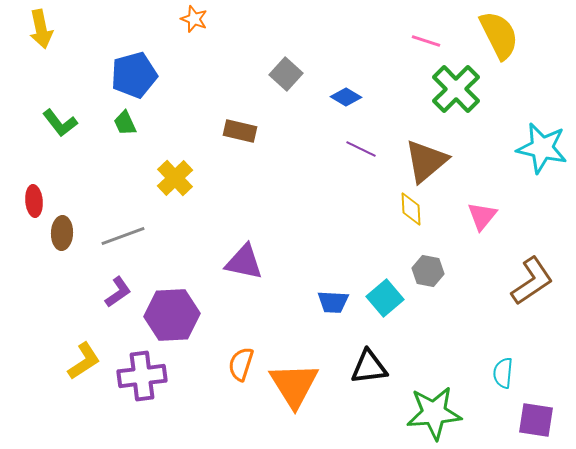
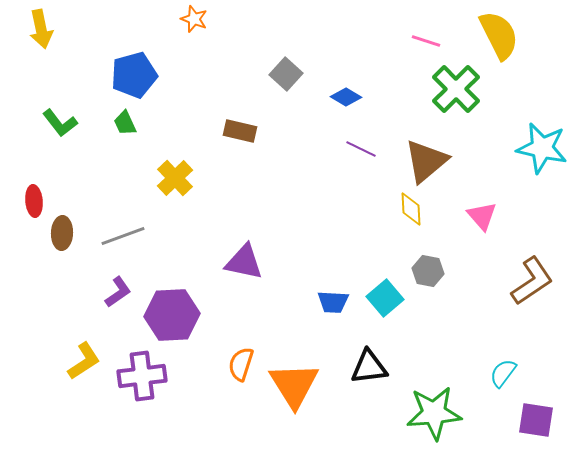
pink triangle: rotated 20 degrees counterclockwise
cyan semicircle: rotated 32 degrees clockwise
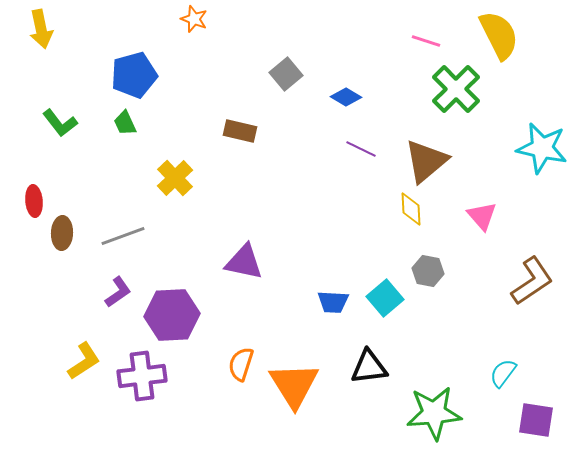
gray square: rotated 8 degrees clockwise
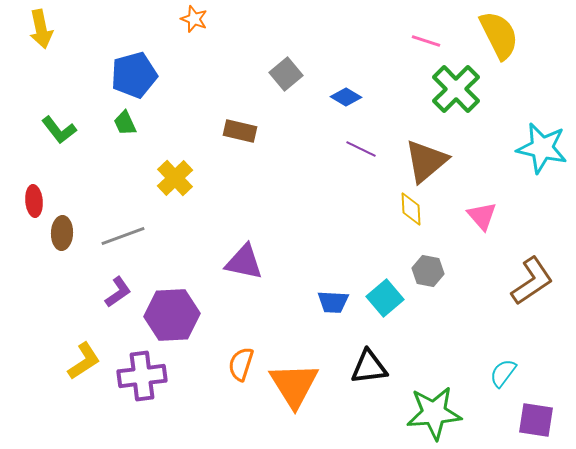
green L-shape: moved 1 px left, 7 px down
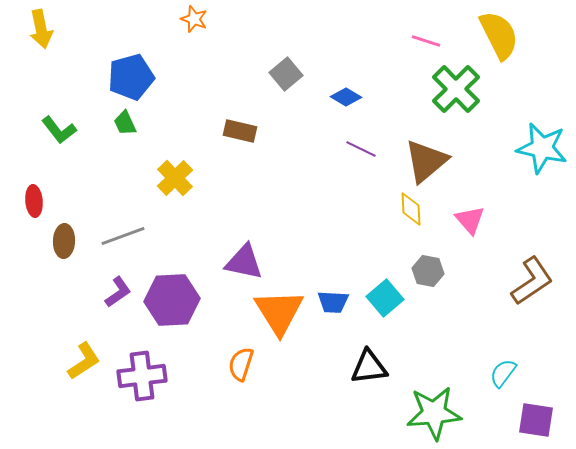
blue pentagon: moved 3 px left, 2 px down
pink triangle: moved 12 px left, 4 px down
brown ellipse: moved 2 px right, 8 px down
purple hexagon: moved 15 px up
orange triangle: moved 15 px left, 73 px up
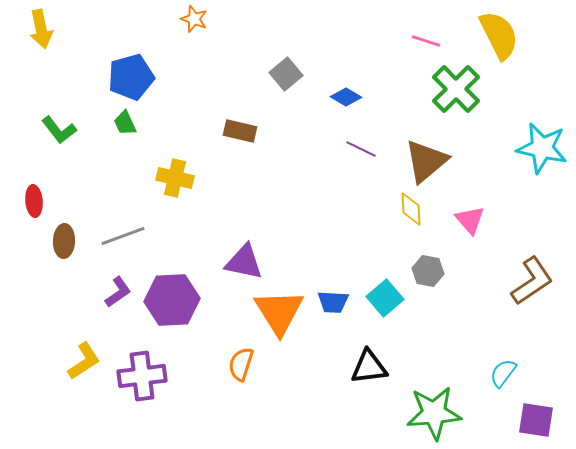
yellow cross: rotated 33 degrees counterclockwise
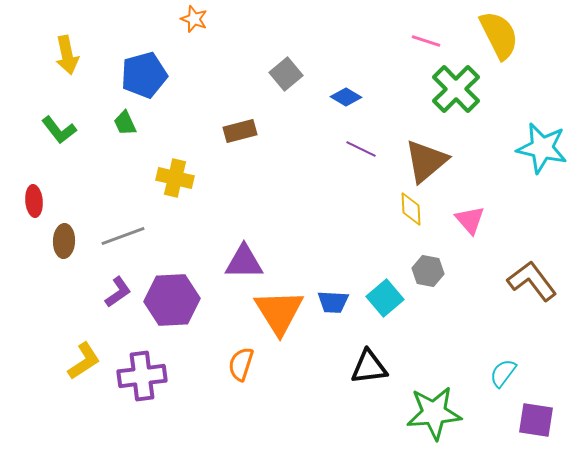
yellow arrow: moved 26 px right, 26 px down
blue pentagon: moved 13 px right, 2 px up
brown rectangle: rotated 28 degrees counterclockwise
purple triangle: rotated 12 degrees counterclockwise
brown L-shape: rotated 93 degrees counterclockwise
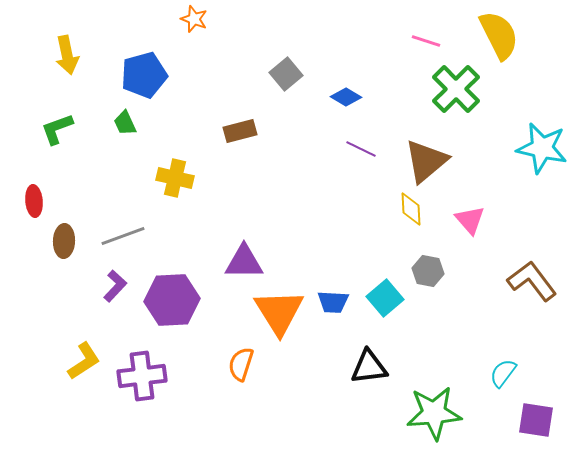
green L-shape: moved 2 px left, 1 px up; rotated 108 degrees clockwise
purple L-shape: moved 3 px left, 6 px up; rotated 12 degrees counterclockwise
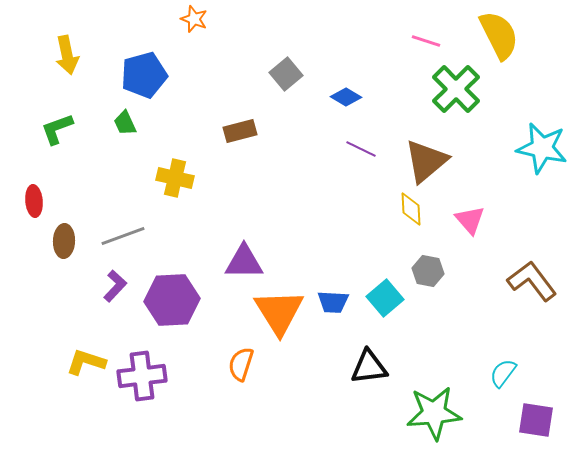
yellow L-shape: moved 2 px right, 1 px down; rotated 129 degrees counterclockwise
